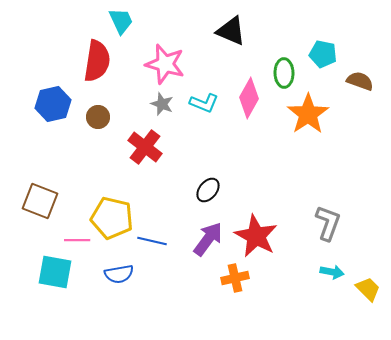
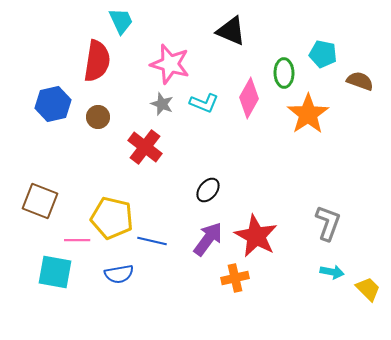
pink star: moved 5 px right
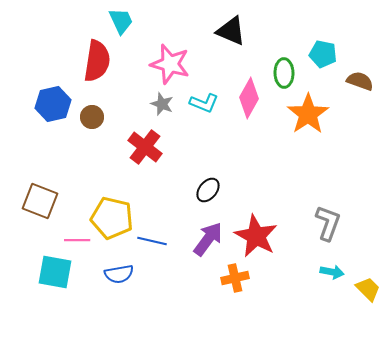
brown circle: moved 6 px left
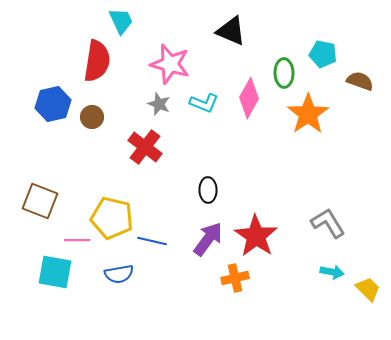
gray star: moved 3 px left
black ellipse: rotated 40 degrees counterclockwise
gray L-shape: rotated 51 degrees counterclockwise
red star: rotated 6 degrees clockwise
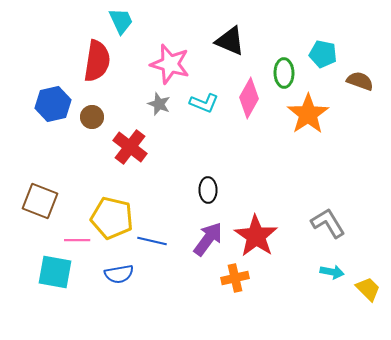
black triangle: moved 1 px left, 10 px down
red cross: moved 15 px left
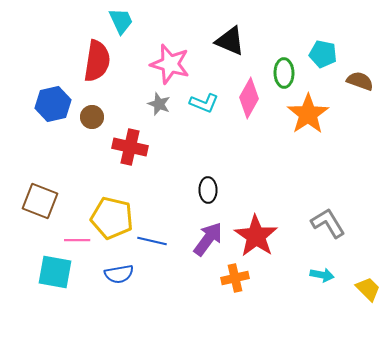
red cross: rotated 24 degrees counterclockwise
cyan arrow: moved 10 px left, 3 px down
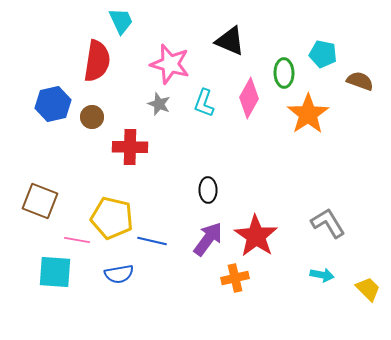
cyan L-shape: rotated 88 degrees clockwise
red cross: rotated 12 degrees counterclockwise
pink line: rotated 10 degrees clockwise
cyan square: rotated 6 degrees counterclockwise
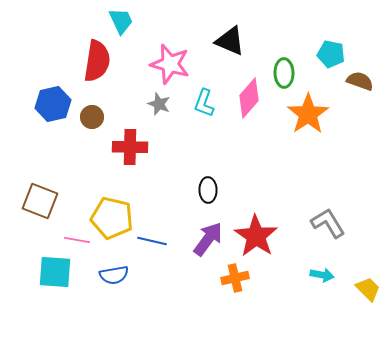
cyan pentagon: moved 8 px right
pink diamond: rotated 12 degrees clockwise
blue semicircle: moved 5 px left, 1 px down
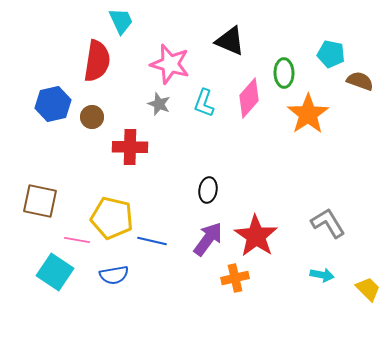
black ellipse: rotated 10 degrees clockwise
brown square: rotated 9 degrees counterclockwise
cyan square: rotated 30 degrees clockwise
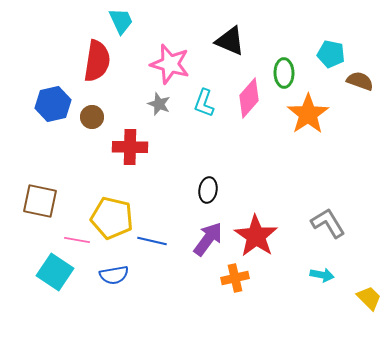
yellow trapezoid: moved 1 px right, 9 px down
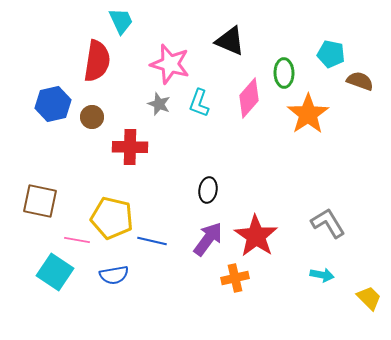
cyan L-shape: moved 5 px left
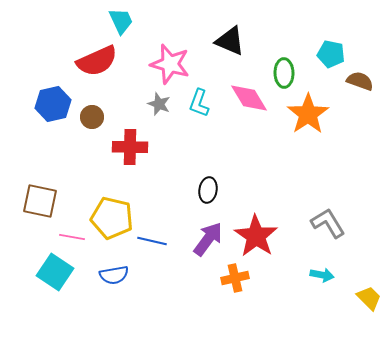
red semicircle: rotated 57 degrees clockwise
pink diamond: rotated 72 degrees counterclockwise
pink line: moved 5 px left, 3 px up
